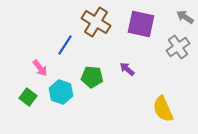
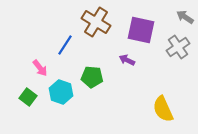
purple square: moved 6 px down
purple arrow: moved 9 px up; rotated 14 degrees counterclockwise
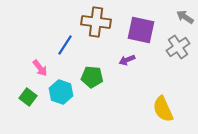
brown cross: rotated 24 degrees counterclockwise
purple arrow: rotated 49 degrees counterclockwise
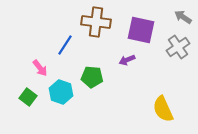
gray arrow: moved 2 px left
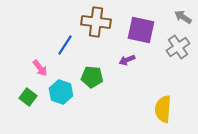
yellow semicircle: rotated 28 degrees clockwise
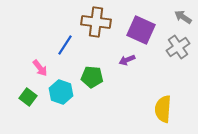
purple square: rotated 12 degrees clockwise
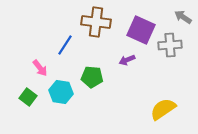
gray cross: moved 8 px left, 2 px up; rotated 30 degrees clockwise
cyan hexagon: rotated 10 degrees counterclockwise
yellow semicircle: rotated 52 degrees clockwise
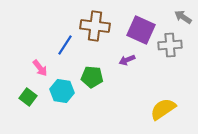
brown cross: moved 1 px left, 4 px down
cyan hexagon: moved 1 px right, 1 px up
